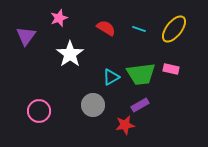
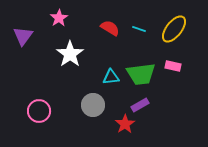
pink star: rotated 12 degrees counterclockwise
red semicircle: moved 4 px right
purple triangle: moved 3 px left
pink rectangle: moved 2 px right, 3 px up
cyan triangle: rotated 24 degrees clockwise
red star: moved 1 px up; rotated 24 degrees counterclockwise
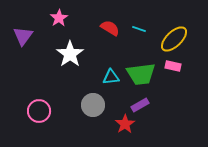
yellow ellipse: moved 10 px down; rotated 8 degrees clockwise
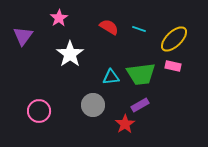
red semicircle: moved 1 px left, 1 px up
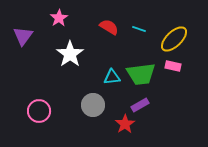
cyan triangle: moved 1 px right
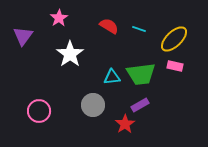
red semicircle: moved 1 px up
pink rectangle: moved 2 px right
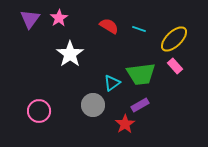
purple triangle: moved 7 px right, 17 px up
pink rectangle: rotated 35 degrees clockwise
cyan triangle: moved 6 px down; rotated 30 degrees counterclockwise
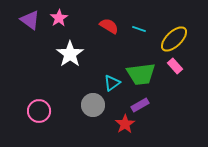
purple triangle: moved 1 px down; rotated 30 degrees counterclockwise
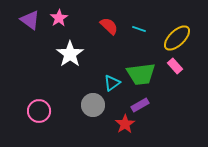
red semicircle: rotated 12 degrees clockwise
yellow ellipse: moved 3 px right, 1 px up
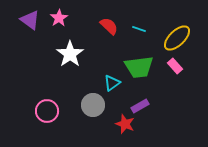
green trapezoid: moved 2 px left, 7 px up
purple rectangle: moved 1 px down
pink circle: moved 8 px right
red star: rotated 18 degrees counterclockwise
